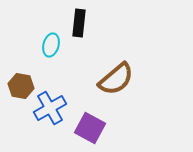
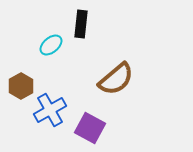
black rectangle: moved 2 px right, 1 px down
cyan ellipse: rotated 35 degrees clockwise
brown hexagon: rotated 20 degrees clockwise
blue cross: moved 2 px down
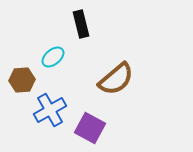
black rectangle: rotated 20 degrees counterclockwise
cyan ellipse: moved 2 px right, 12 px down
brown hexagon: moved 1 px right, 6 px up; rotated 25 degrees clockwise
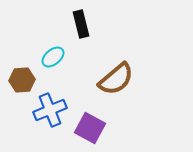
blue cross: rotated 8 degrees clockwise
